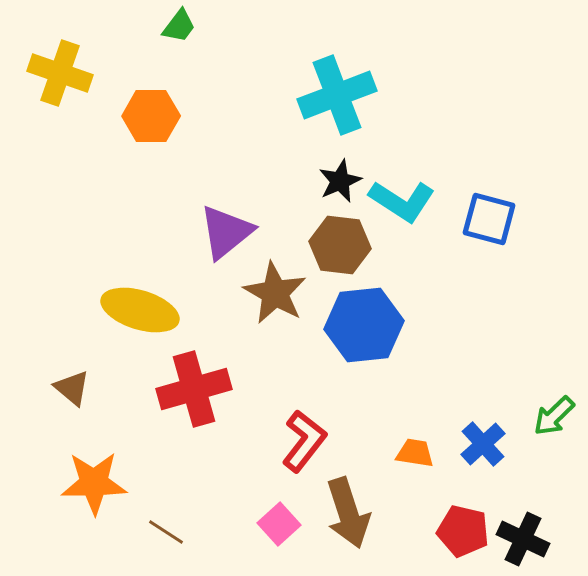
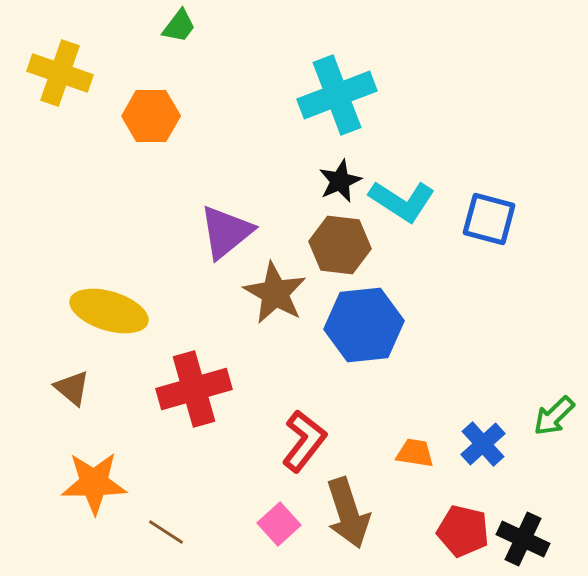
yellow ellipse: moved 31 px left, 1 px down
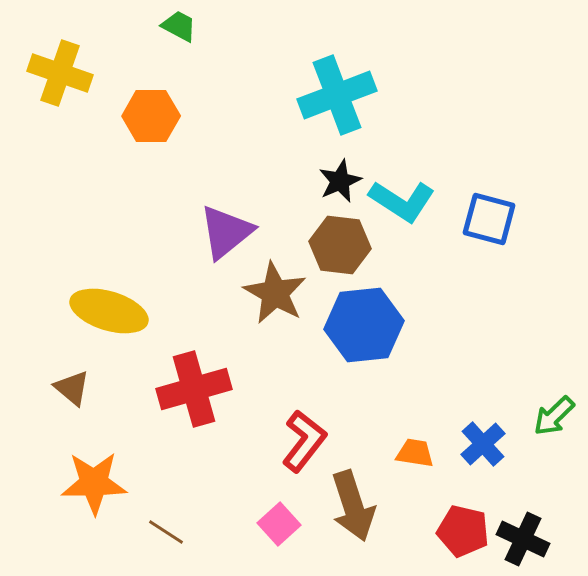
green trapezoid: rotated 99 degrees counterclockwise
brown arrow: moved 5 px right, 7 px up
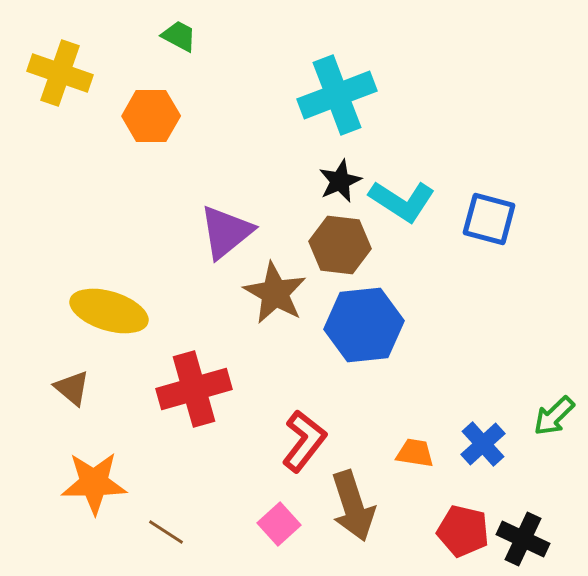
green trapezoid: moved 10 px down
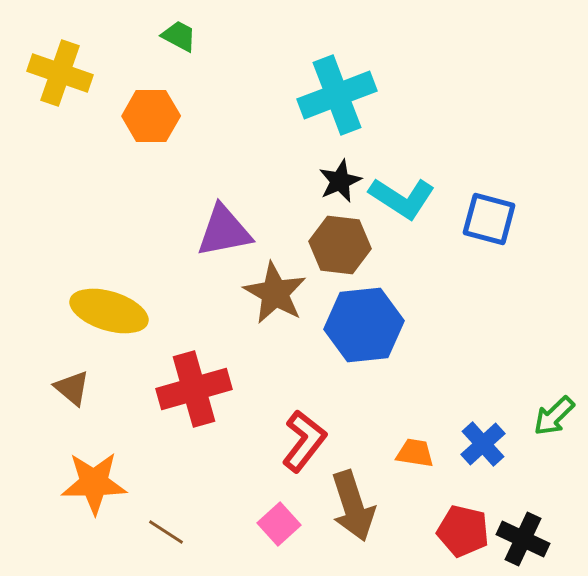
cyan L-shape: moved 3 px up
purple triangle: moved 2 px left, 1 px up; rotated 28 degrees clockwise
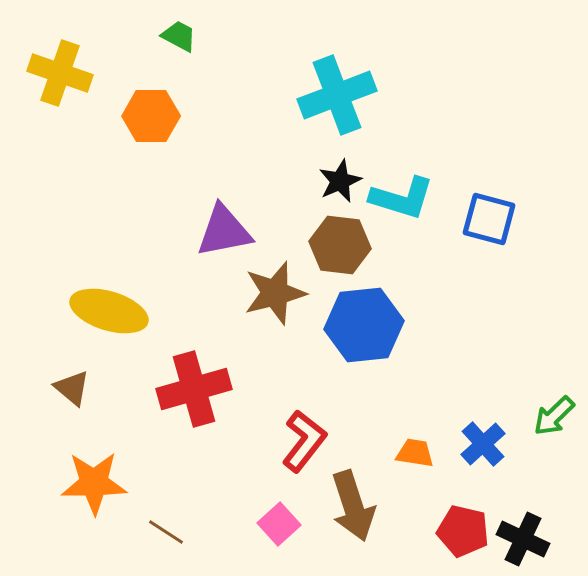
cyan L-shape: rotated 16 degrees counterclockwise
brown star: rotated 28 degrees clockwise
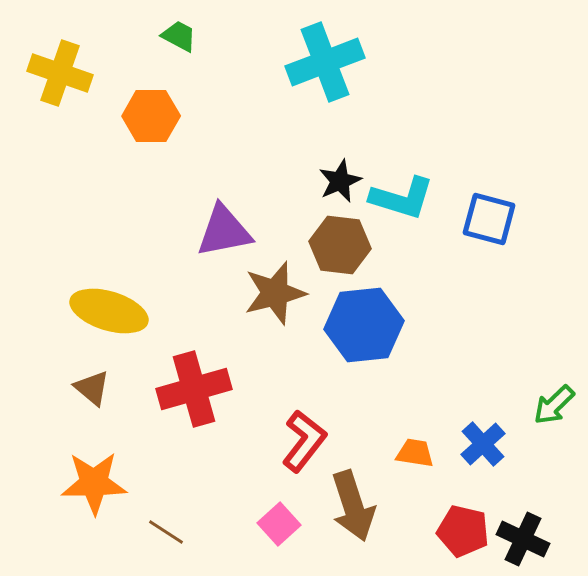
cyan cross: moved 12 px left, 33 px up
brown triangle: moved 20 px right
green arrow: moved 11 px up
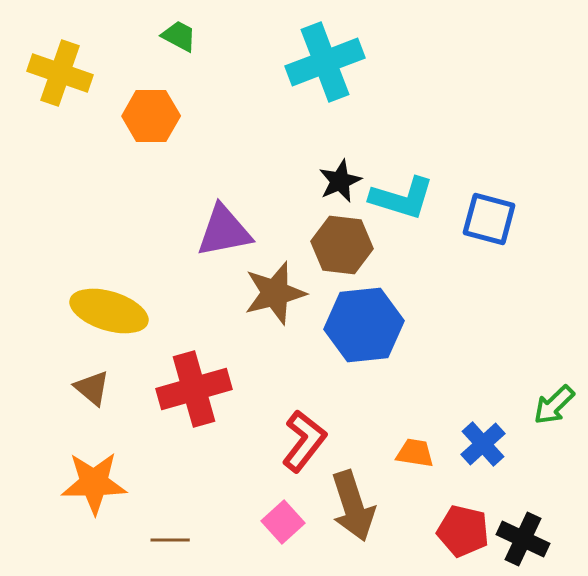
brown hexagon: moved 2 px right
pink square: moved 4 px right, 2 px up
brown line: moved 4 px right, 8 px down; rotated 33 degrees counterclockwise
